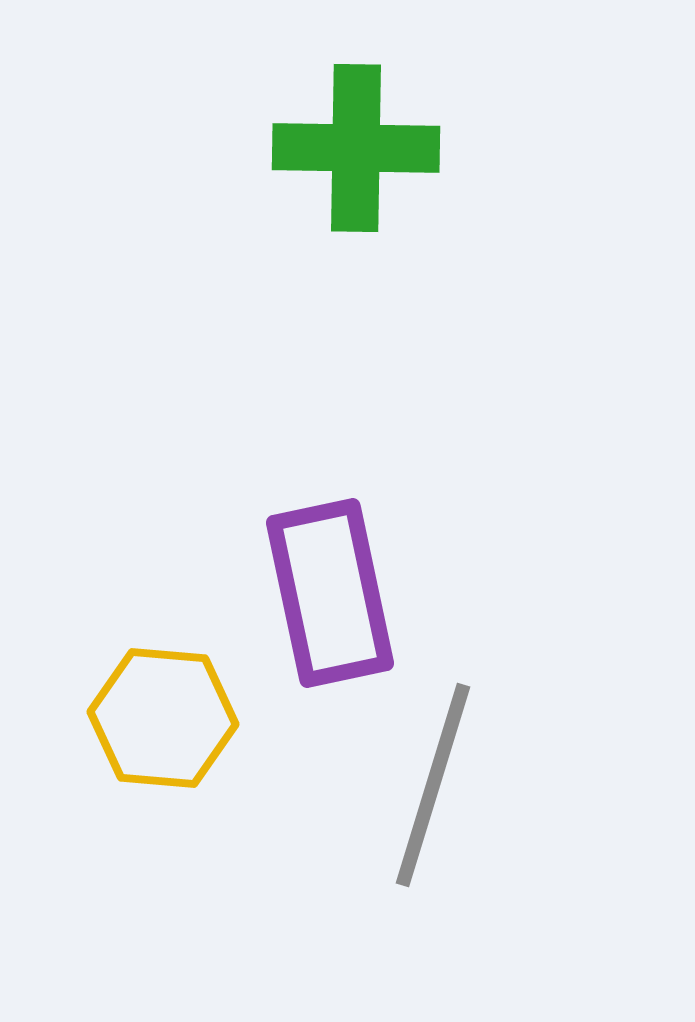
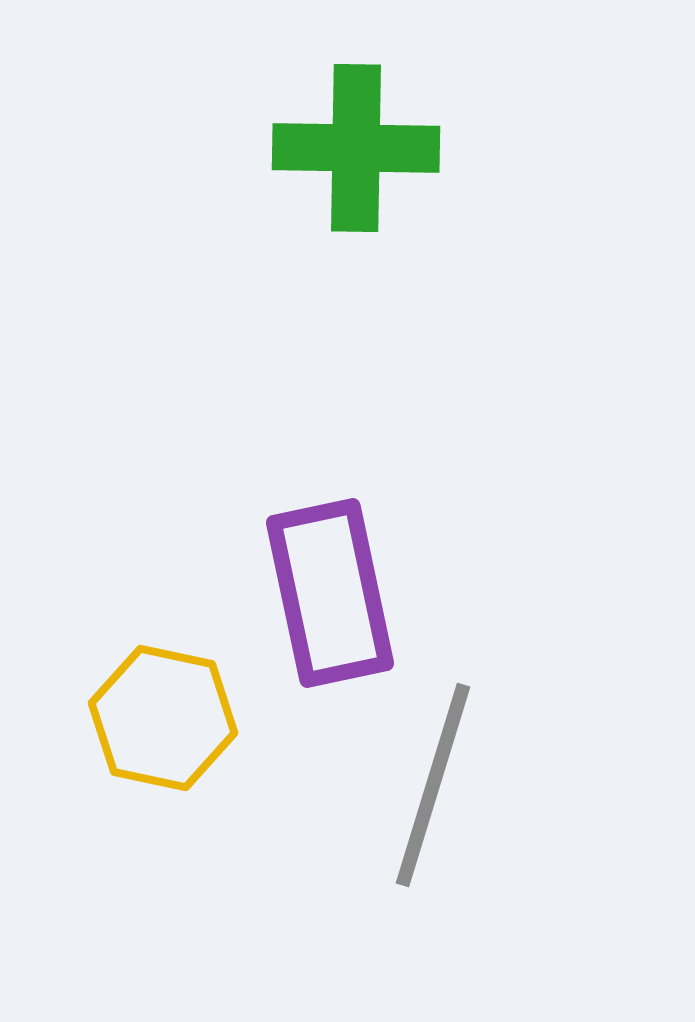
yellow hexagon: rotated 7 degrees clockwise
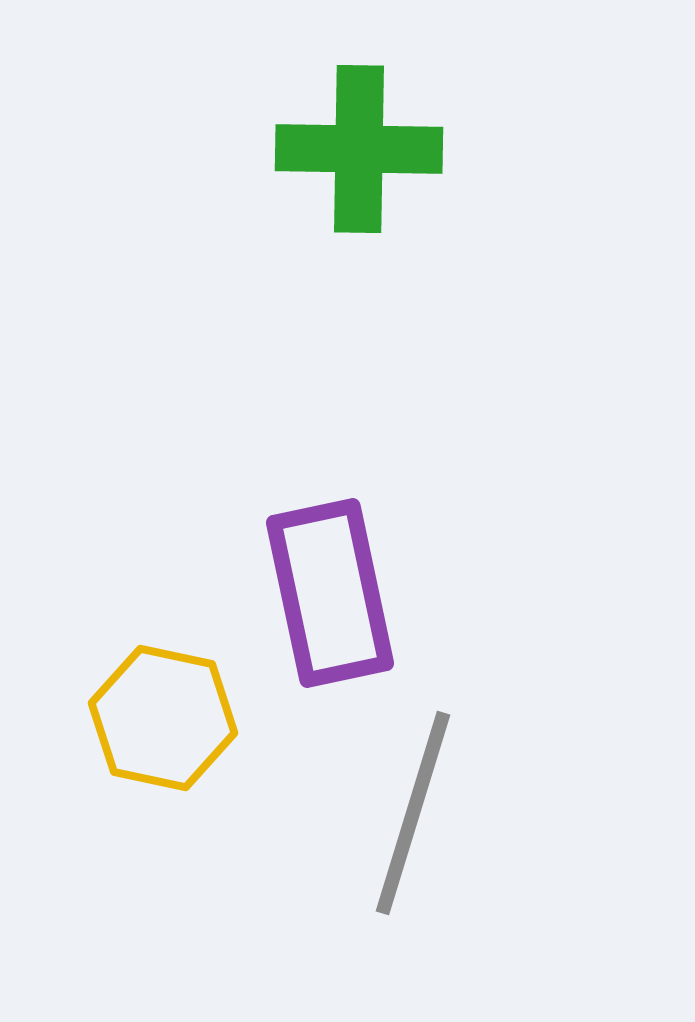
green cross: moved 3 px right, 1 px down
gray line: moved 20 px left, 28 px down
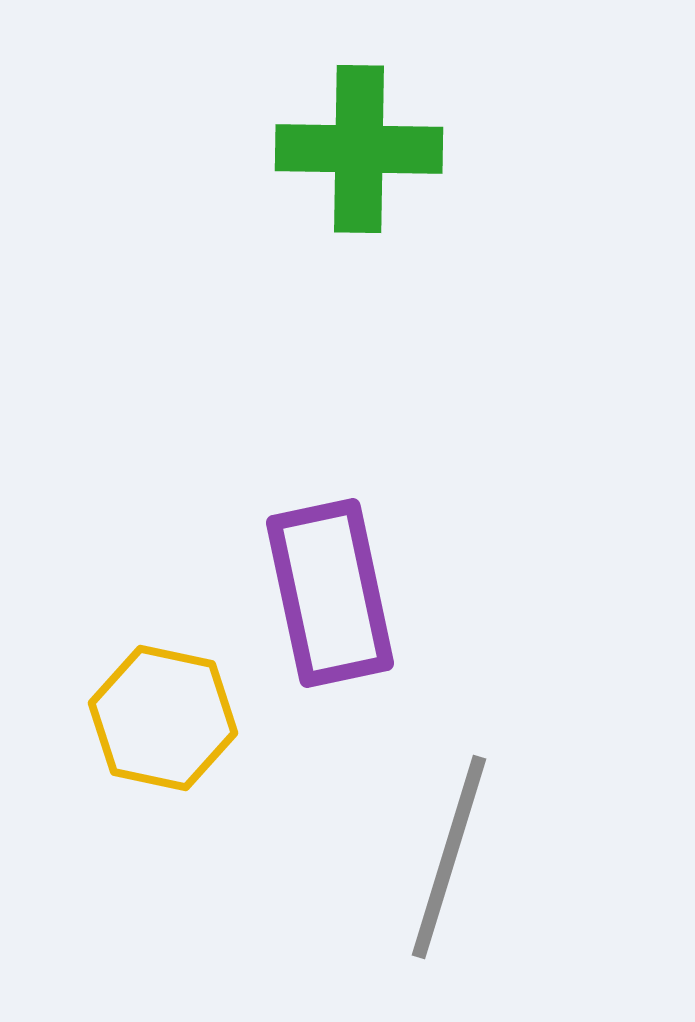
gray line: moved 36 px right, 44 px down
